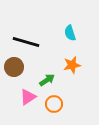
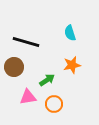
pink triangle: rotated 24 degrees clockwise
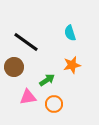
black line: rotated 20 degrees clockwise
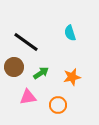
orange star: moved 12 px down
green arrow: moved 6 px left, 7 px up
orange circle: moved 4 px right, 1 px down
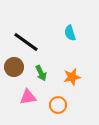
green arrow: rotated 98 degrees clockwise
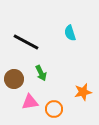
black line: rotated 8 degrees counterclockwise
brown circle: moved 12 px down
orange star: moved 11 px right, 15 px down
pink triangle: moved 2 px right, 5 px down
orange circle: moved 4 px left, 4 px down
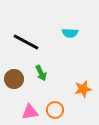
cyan semicircle: rotated 70 degrees counterclockwise
orange star: moved 3 px up
pink triangle: moved 10 px down
orange circle: moved 1 px right, 1 px down
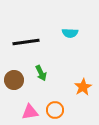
black line: rotated 36 degrees counterclockwise
brown circle: moved 1 px down
orange star: moved 2 px up; rotated 18 degrees counterclockwise
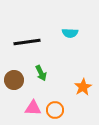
black line: moved 1 px right
pink triangle: moved 3 px right, 4 px up; rotated 12 degrees clockwise
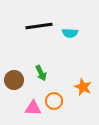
black line: moved 12 px right, 16 px up
orange star: rotated 18 degrees counterclockwise
orange circle: moved 1 px left, 9 px up
